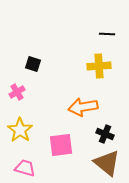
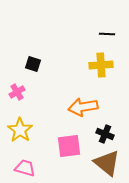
yellow cross: moved 2 px right, 1 px up
pink square: moved 8 px right, 1 px down
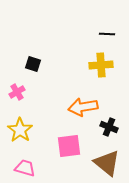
black cross: moved 4 px right, 7 px up
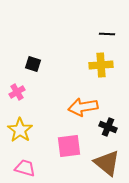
black cross: moved 1 px left
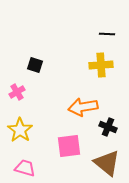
black square: moved 2 px right, 1 px down
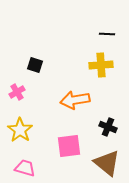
orange arrow: moved 8 px left, 7 px up
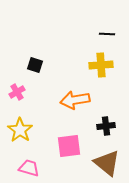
black cross: moved 2 px left, 1 px up; rotated 30 degrees counterclockwise
pink trapezoid: moved 4 px right
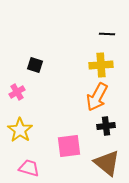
orange arrow: moved 22 px right, 3 px up; rotated 52 degrees counterclockwise
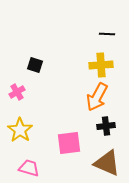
pink square: moved 3 px up
brown triangle: rotated 16 degrees counterclockwise
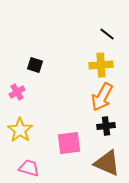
black line: rotated 35 degrees clockwise
orange arrow: moved 5 px right
